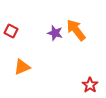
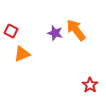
orange triangle: moved 13 px up
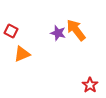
purple star: moved 3 px right
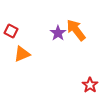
purple star: rotated 21 degrees clockwise
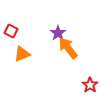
orange arrow: moved 8 px left, 18 px down
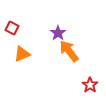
red square: moved 1 px right, 3 px up
orange arrow: moved 1 px right, 3 px down
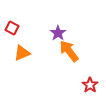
orange triangle: moved 1 px up
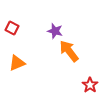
purple star: moved 3 px left, 2 px up; rotated 21 degrees counterclockwise
orange triangle: moved 5 px left, 10 px down
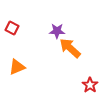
purple star: moved 2 px right; rotated 14 degrees counterclockwise
orange arrow: moved 1 px right, 3 px up; rotated 10 degrees counterclockwise
orange triangle: moved 4 px down
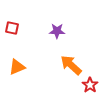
red square: rotated 16 degrees counterclockwise
orange arrow: moved 1 px right, 17 px down
